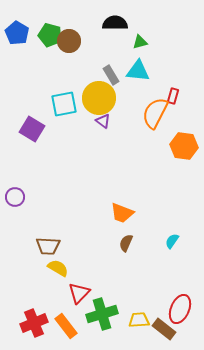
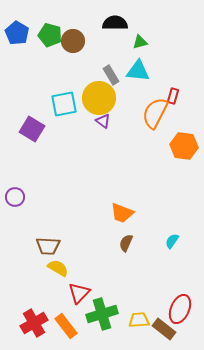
brown circle: moved 4 px right
red cross: rotated 8 degrees counterclockwise
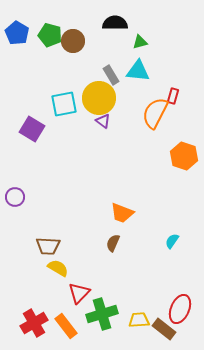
orange hexagon: moved 10 px down; rotated 12 degrees clockwise
brown semicircle: moved 13 px left
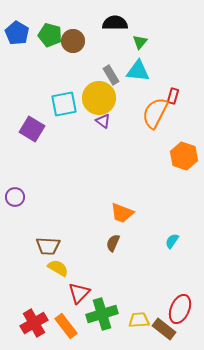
green triangle: rotated 35 degrees counterclockwise
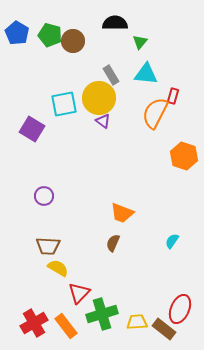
cyan triangle: moved 8 px right, 3 px down
purple circle: moved 29 px right, 1 px up
yellow trapezoid: moved 2 px left, 2 px down
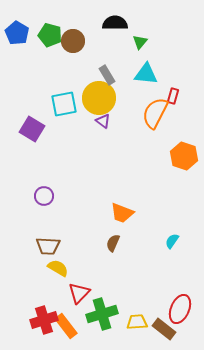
gray rectangle: moved 4 px left
red cross: moved 10 px right, 3 px up; rotated 12 degrees clockwise
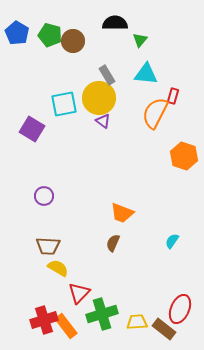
green triangle: moved 2 px up
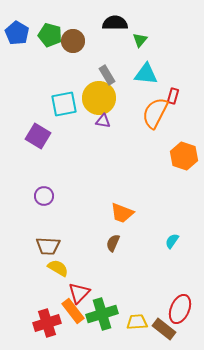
purple triangle: rotated 28 degrees counterclockwise
purple square: moved 6 px right, 7 px down
red cross: moved 3 px right, 3 px down
orange rectangle: moved 7 px right, 15 px up
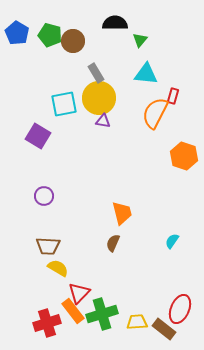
gray rectangle: moved 11 px left, 2 px up
orange trapezoid: rotated 125 degrees counterclockwise
